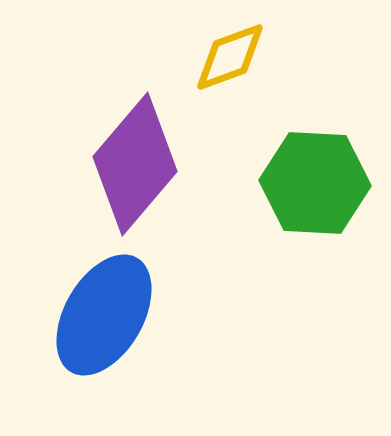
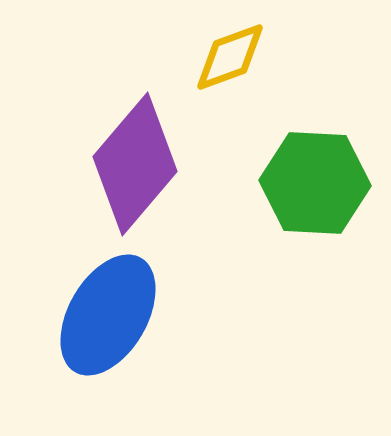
blue ellipse: moved 4 px right
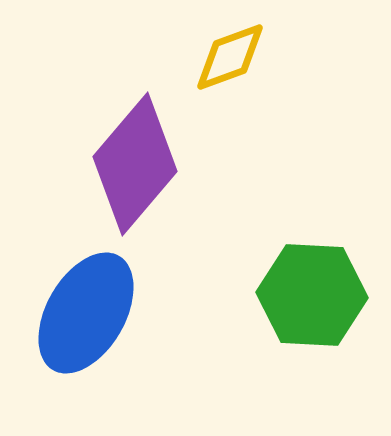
green hexagon: moved 3 px left, 112 px down
blue ellipse: moved 22 px left, 2 px up
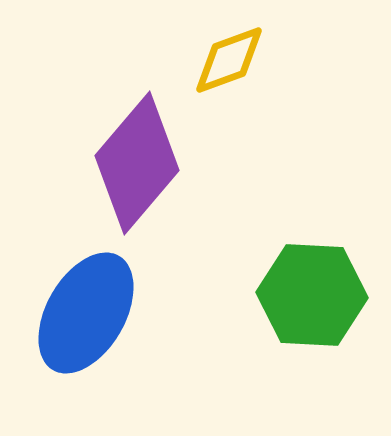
yellow diamond: moved 1 px left, 3 px down
purple diamond: moved 2 px right, 1 px up
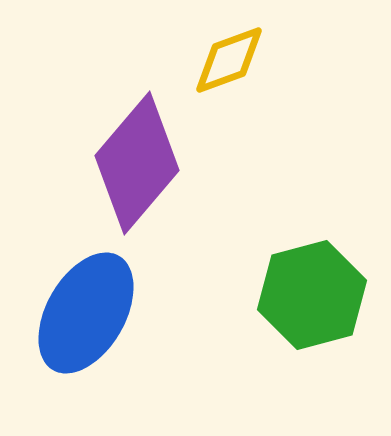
green hexagon: rotated 18 degrees counterclockwise
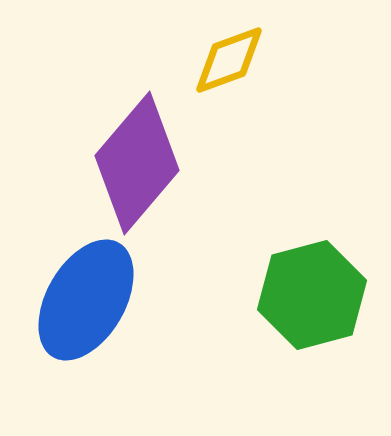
blue ellipse: moved 13 px up
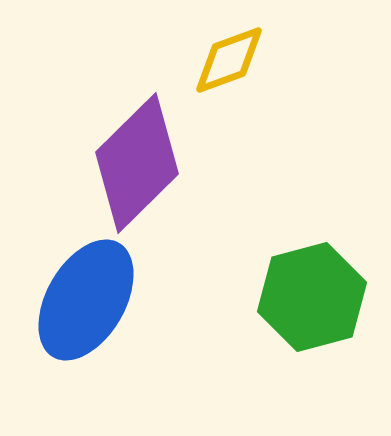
purple diamond: rotated 5 degrees clockwise
green hexagon: moved 2 px down
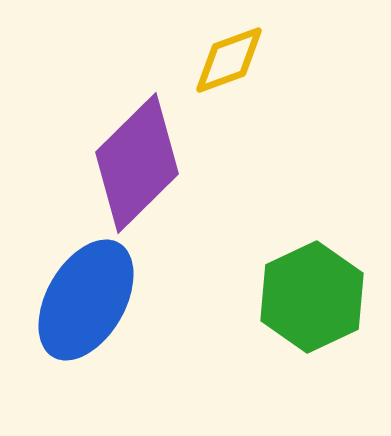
green hexagon: rotated 10 degrees counterclockwise
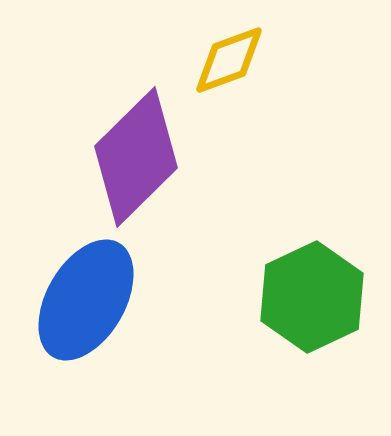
purple diamond: moved 1 px left, 6 px up
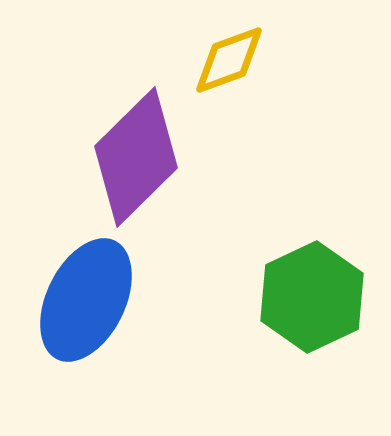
blue ellipse: rotated 4 degrees counterclockwise
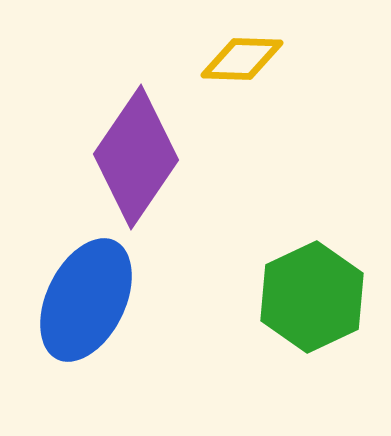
yellow diamond: moved 13 px right, 1 px up; rotated 22 degrees clockwise
purple diamond: rotated 11 degrees counterclockwise
